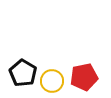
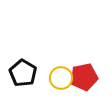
yellow circle: moved 9 px right, 3 px up
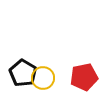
yellow circle: moved 18 px left
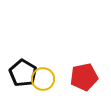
yellow circle: moved 1 px down
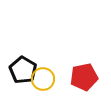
black pentagon: moved 3 px up
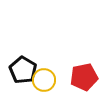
yellow circle: moved 1 px right, 1 px down
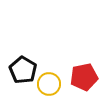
yellow circle: moved 5 px right, 4 px down
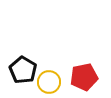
yellow circle: moved 2 px up
